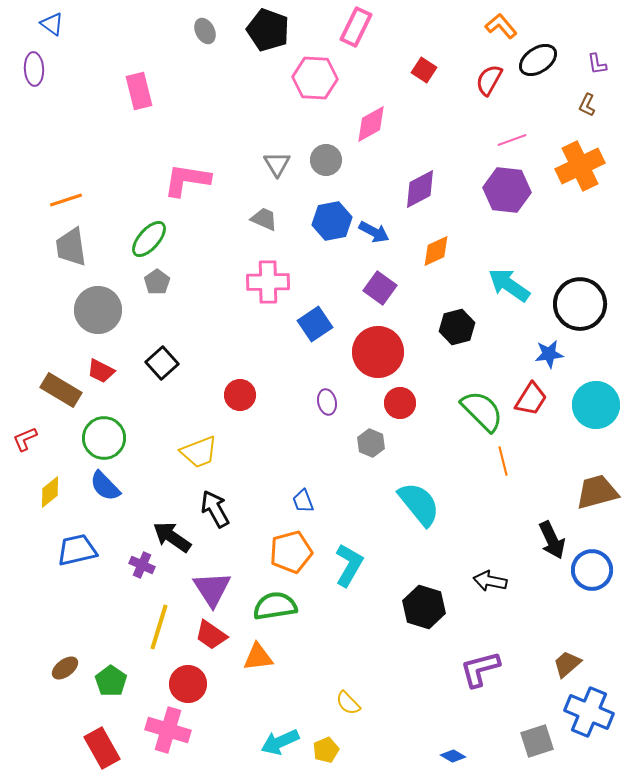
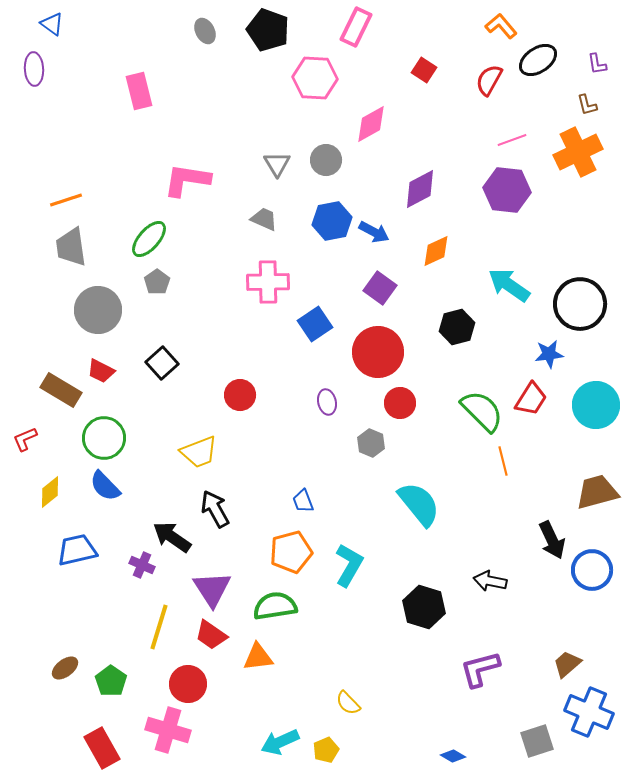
brown L-shape at (587, 105): rotated 40 degrees counterclockwise
orange cross at (580, 166): moved 2 px left, 14 px up
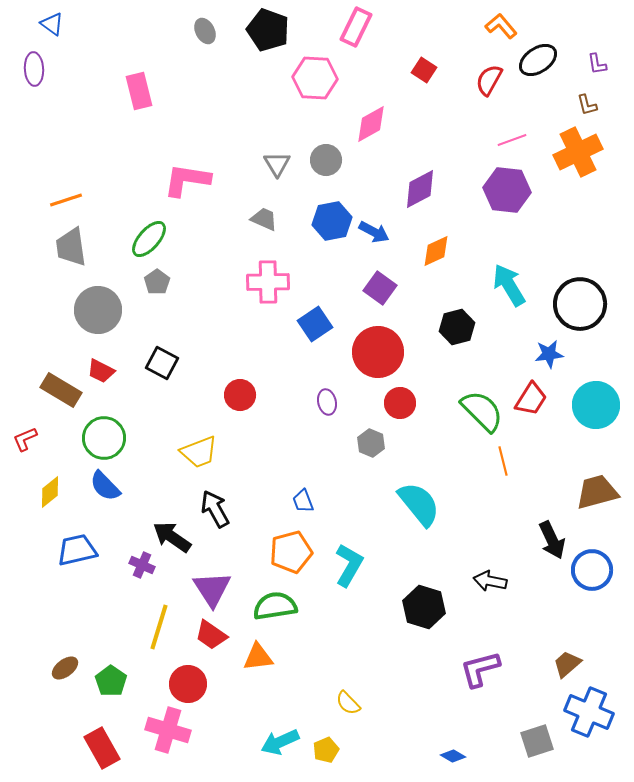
cyan arrow at (509, 285): rotated 24 degrees clockwise
black square at (162, 363): rotated 20 degrees counterclockwise
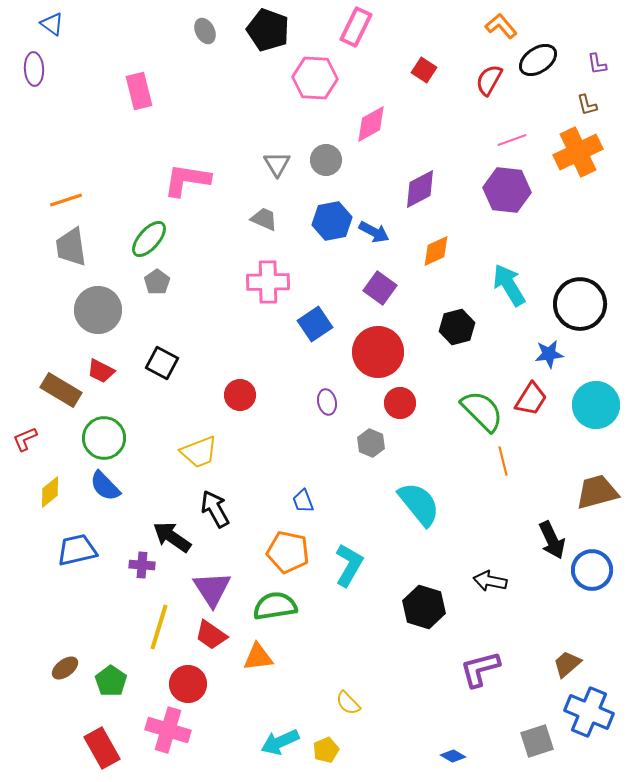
orange pentagon at (291, 552): moved 3 px left; rotated 27 degrees clockwise
purple cross at (142, 565): rotated 20 degrees counterclockwise
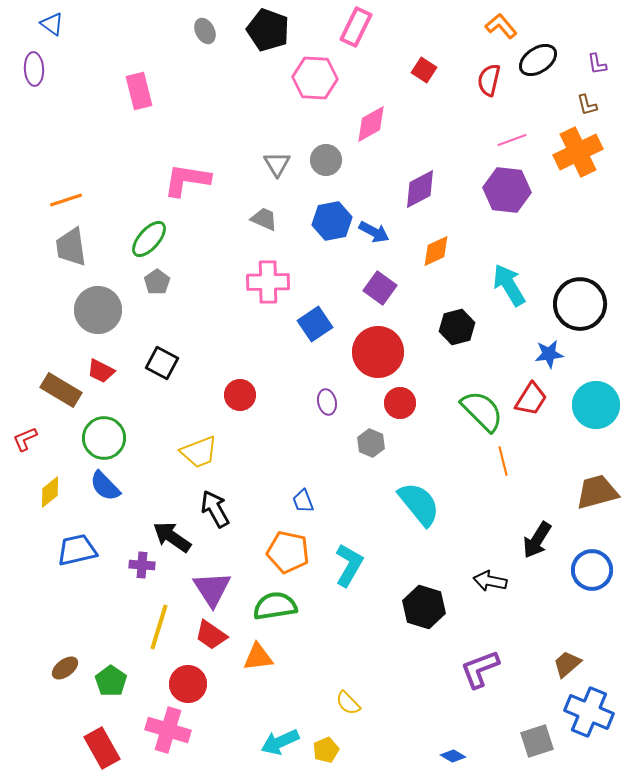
red semicircle at (489, 80): rotated 16 degrees counterclockwise
black arrow at (552, 540): moved 15 px left; rotated 57 degrees clockwise
purple L-shape at (480, 669): rotated 6 degrees counterclockwise
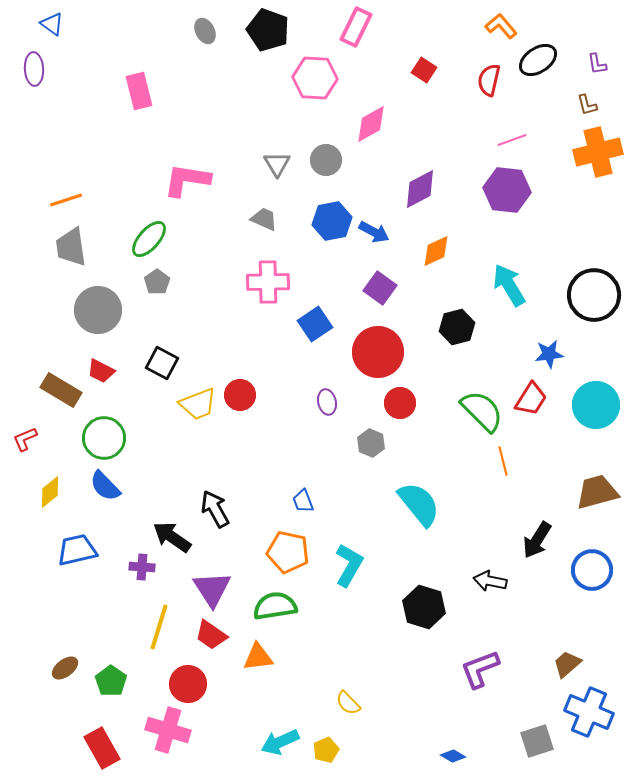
orange cross at (578, 152): moved 20 px right; rotated 12 degrees clockwise
black circle at (580, 304): moved 14 px right, 9 px up
yellow trapezoid at (199, 452): moved 1 px left, 48 px up
purple cross at (142, 565): moved 2 px down
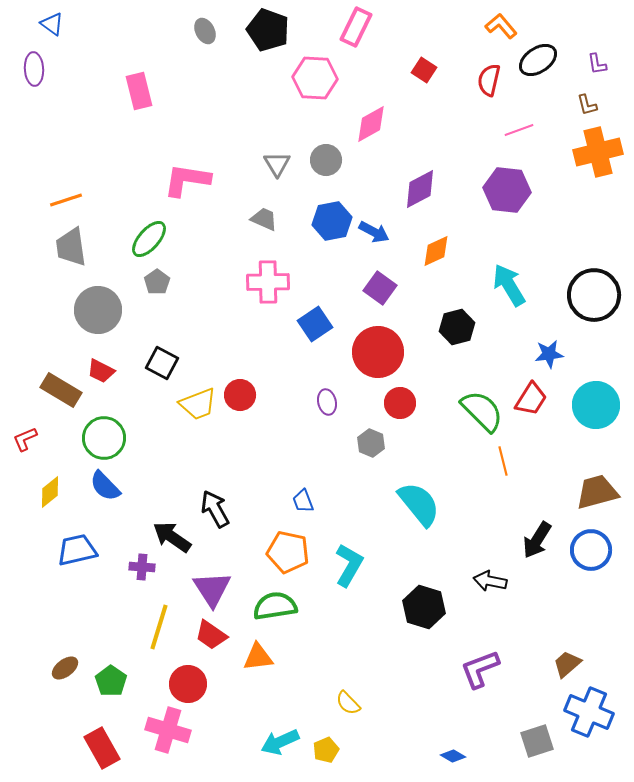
pink line at (512, 140): moved 7 px right, 10 px up
blue circle at (592, 570): moved 1 px left, 20 px up
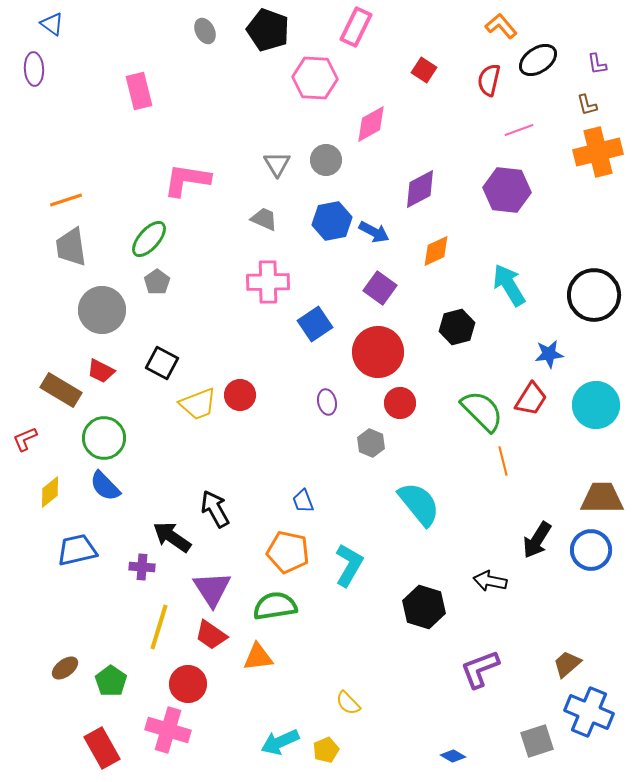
gray circle at (98, 310): moved 4 px right
brown trapezoid at (597, 492): moved 5 px right, 6 px down; rotated 15 degrees clockwise
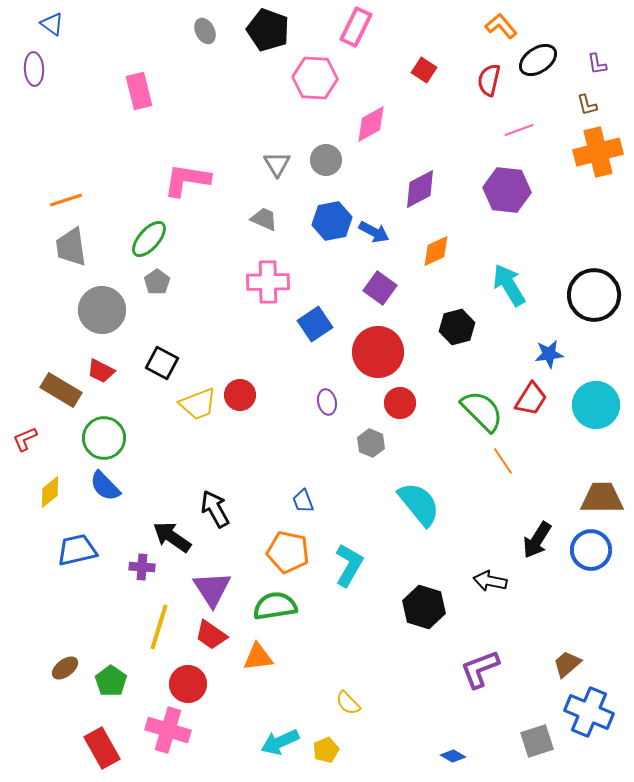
orange line at (503, 461): rotated 20 degrees counterclockwise
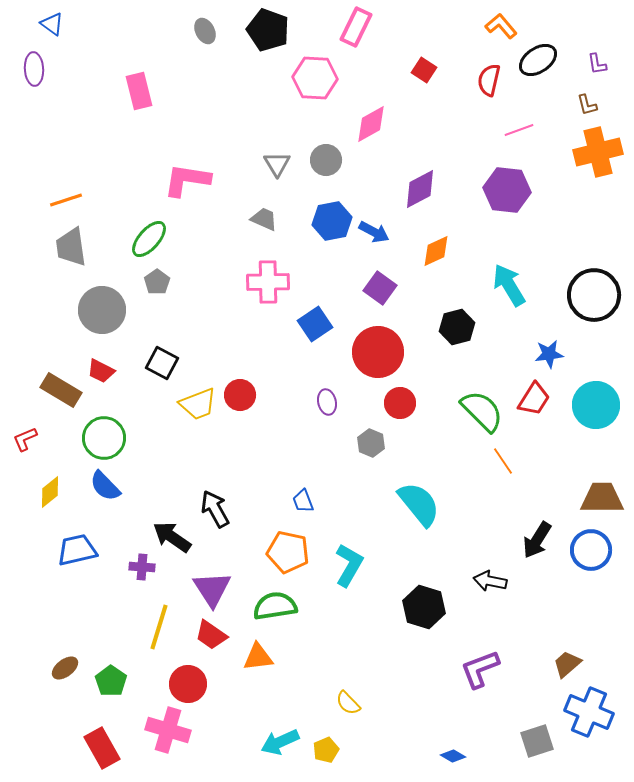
red trapezoid at (531, 399): moved 3 px right
